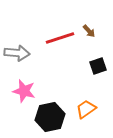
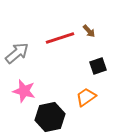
gray arrow: rotated 45 degrees counterclockwise
orange trapezoid: moved 12 px up
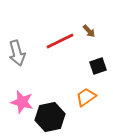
red line: moved 3 px down; rotated 8 degrees counterclockwise
gray arrow: rotated 115 degrees clockwise
pink star: moved 2 px left, 11 px down
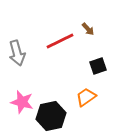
brown arrow: moved 1 px left, 2 px up
black hexagon: moved 1 px right, 1 px up
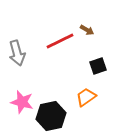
brown arrow: moved 1 px left, 1 px down; rotated 16 degrees counterclockwise
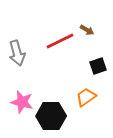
black hexagon: rotated 12 degrees clockwise
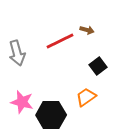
brown arrow: rotated 16 degrees counterclockwise
black square: rotated 18 degrees counterclockwise
black hexagon: moved 1 px up
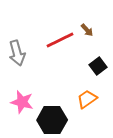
brown arrow: rotated 32 degrees clockwise
red line: moved 1 px up
orange trapezoid: moved 1 px right, 2 px down
black hexagon: moved 1 px right, 5 px down
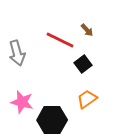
red line: rotated 52 degrees clockwise
black square: moved 15 px left, 2 px up
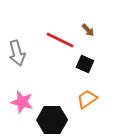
brown arrow: moved 1 px right
black square: moved 2 px right; rotated 30 degrees counterclockwise
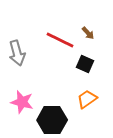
brown arrow: moved 3 px down
